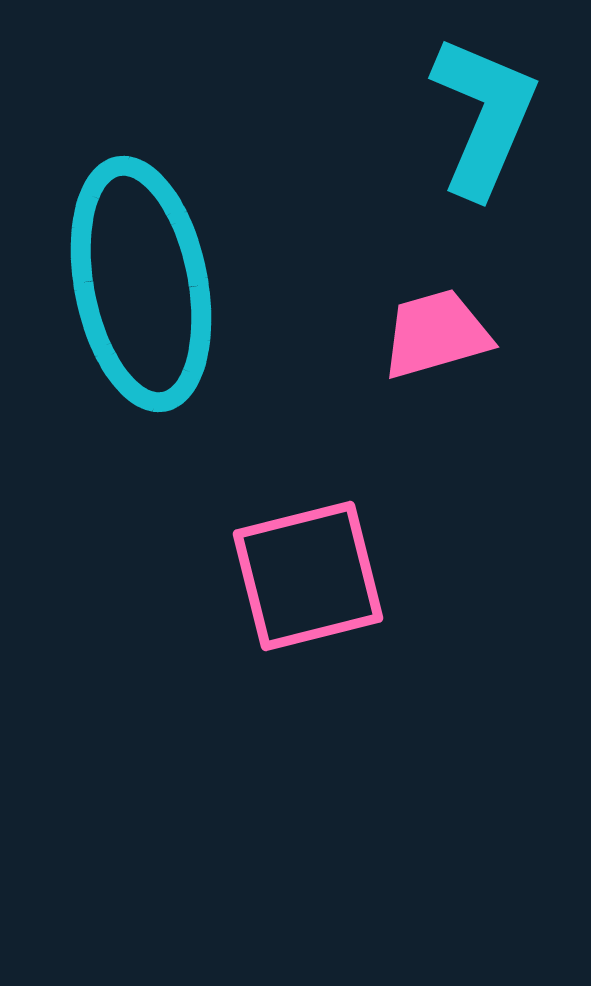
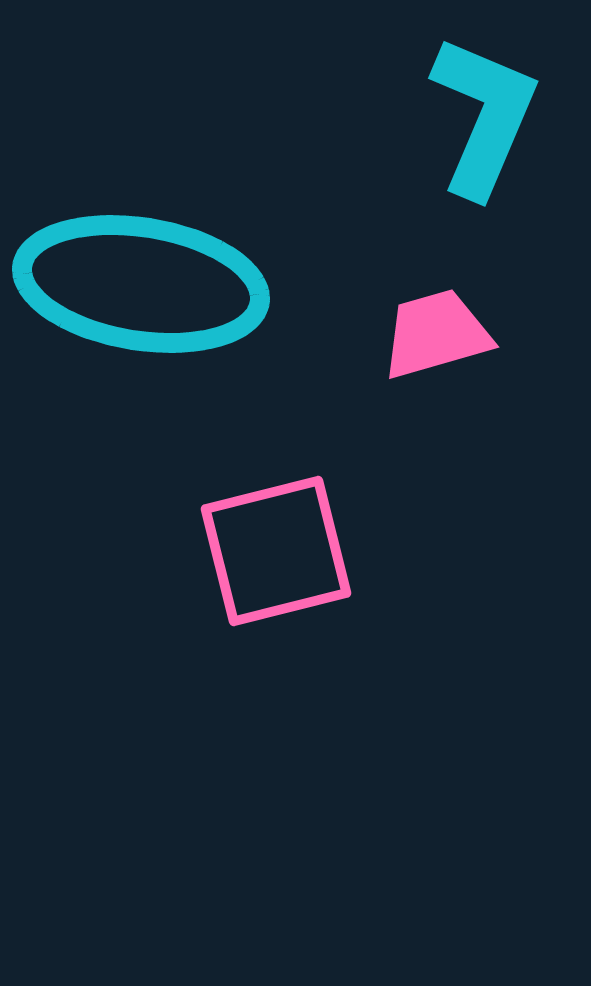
cyan ellipse: rotated 70 degrees counterclockwise
pink square: moved 32 px left, 25 px up
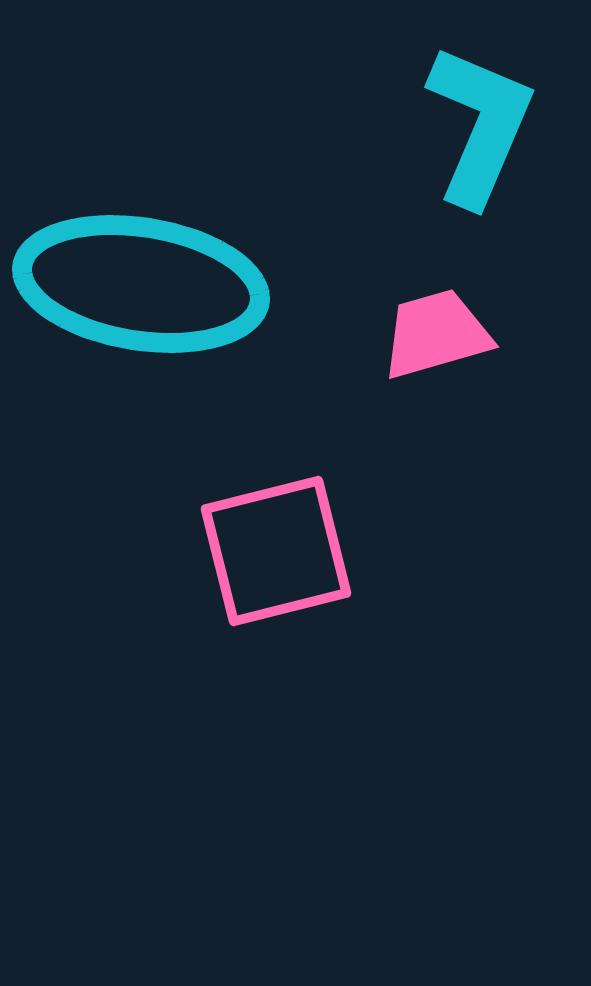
cyan L-shape: moved 4 px left, 9 px down
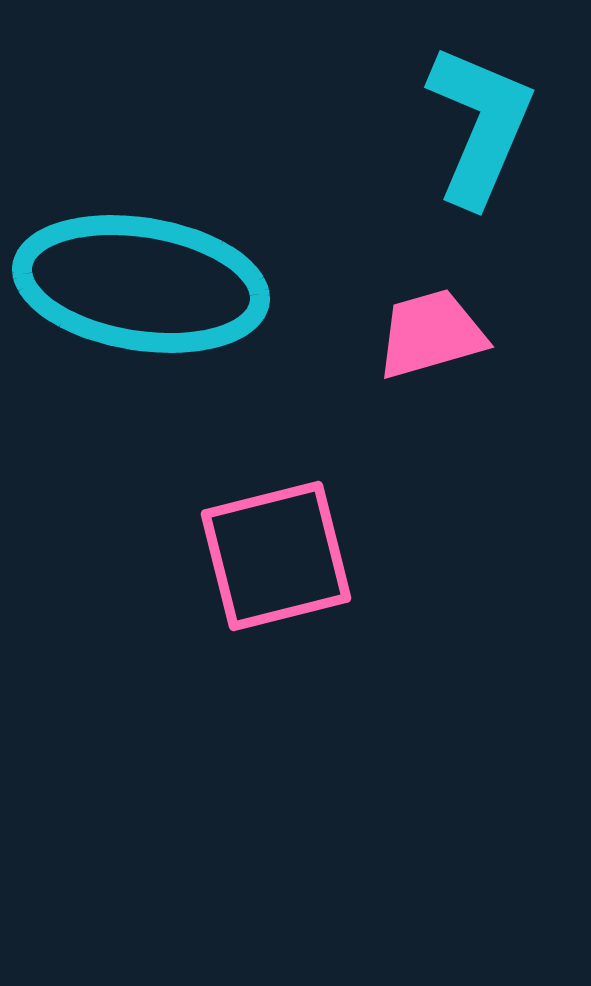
pink trapezoid: moved 5 px left
pink square: moved 5 px down
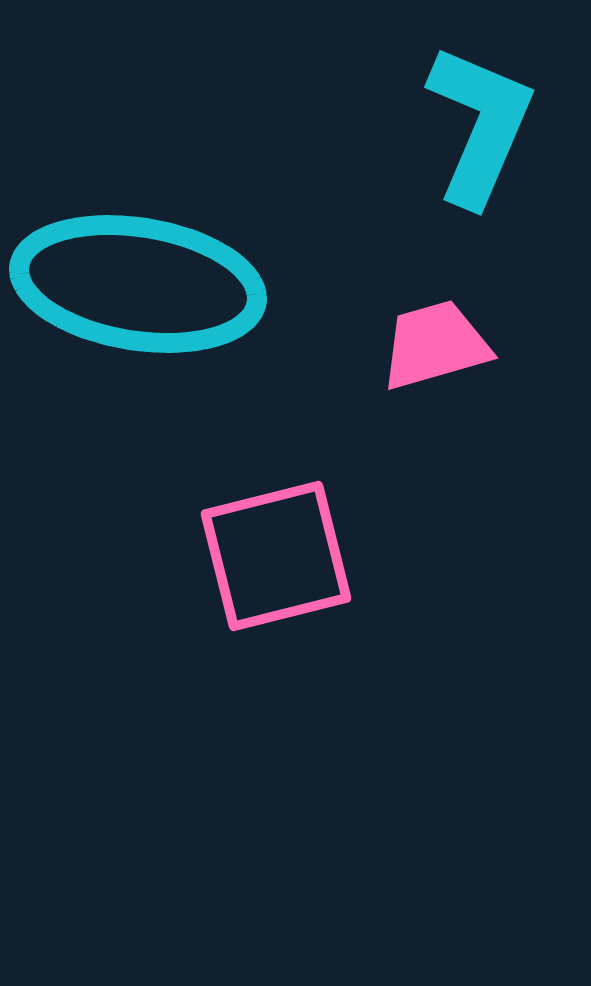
cyan ellipse: moved 3 px left
pink trapezoid: moved 4 px right, 11 px down
